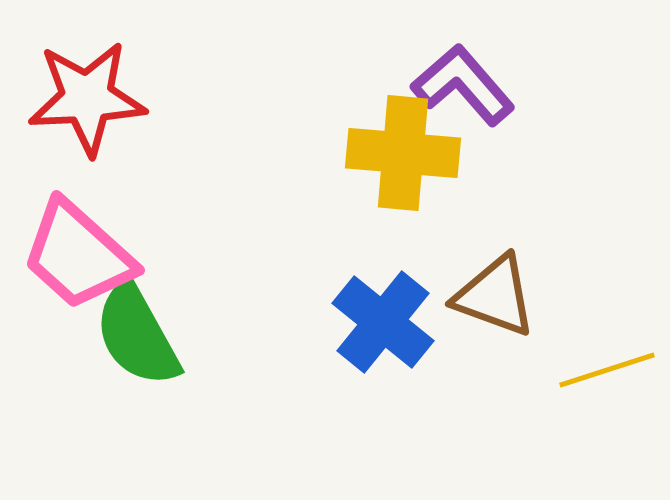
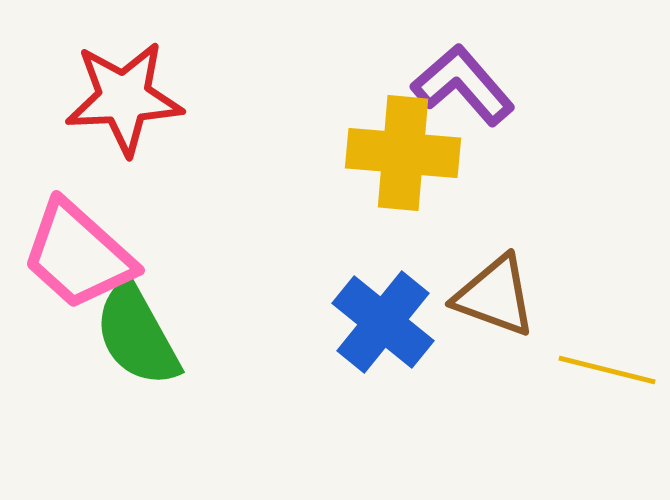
red star: moved 37 px right
yellow line: rotated 32 degrees clockwise
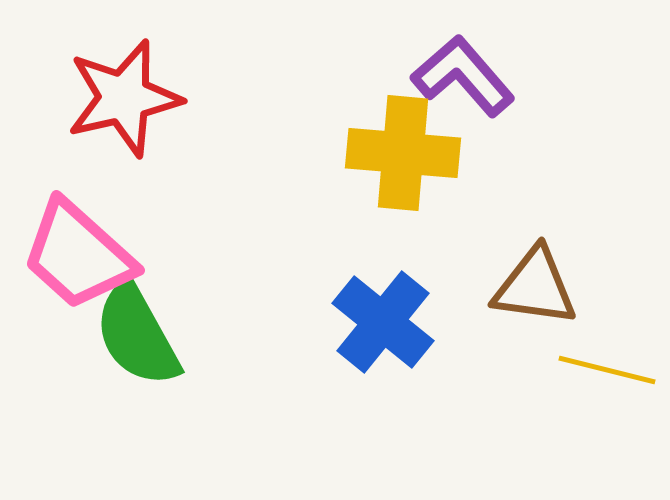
purple L-shape: moved 9 px up
red star: rotated 10 degrees counterclockwise
brown triangle: moved 40 px right, 9 px up; rotated 12 degrees counterclockwise
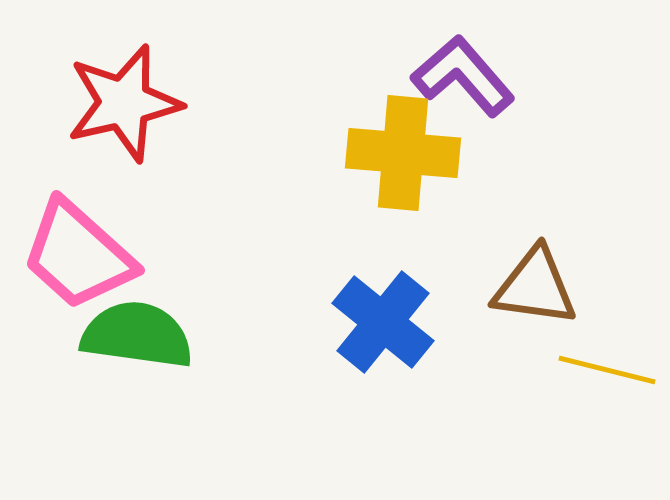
red star: moved 5 px down
green semicircle: rotated 127 degrees clockwise
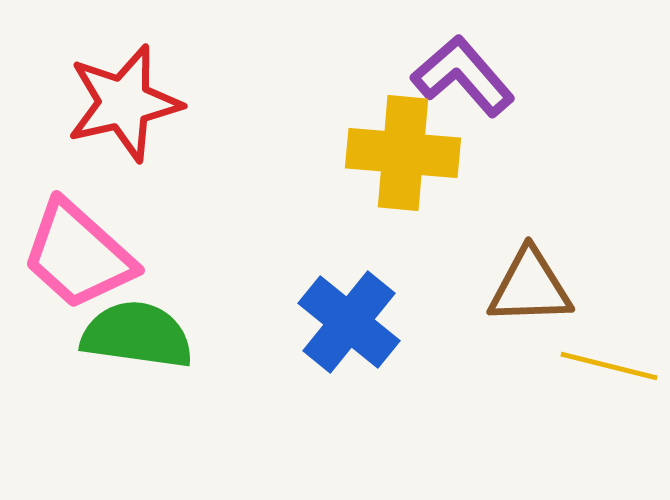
brown triangle: moved 5 px left; rotated 10 degrees counterclockwise
blue cross: moved 34 px left
yellow line: moved 2 px right, 4 px up
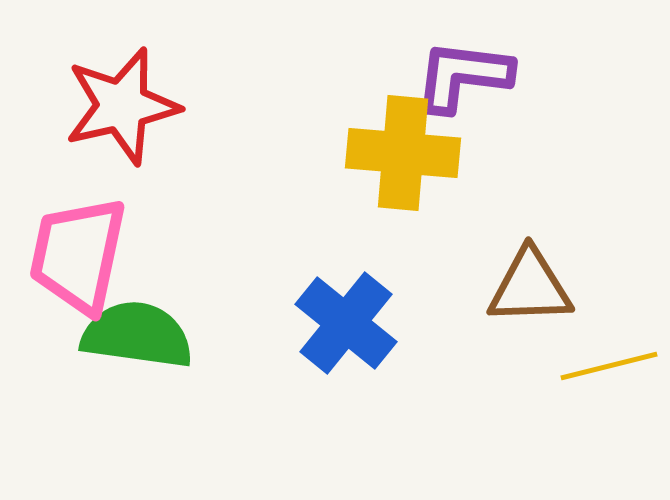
purple L-shape: rotated 42 degrees counterclockwise
red star: moved 2 px left, 3 px down
pink trapezoid: rotated 60 degrees clockwise
blue cross: moved 3 px left, 1 px down
yellow line: rotated 28 degrees counterclockwise
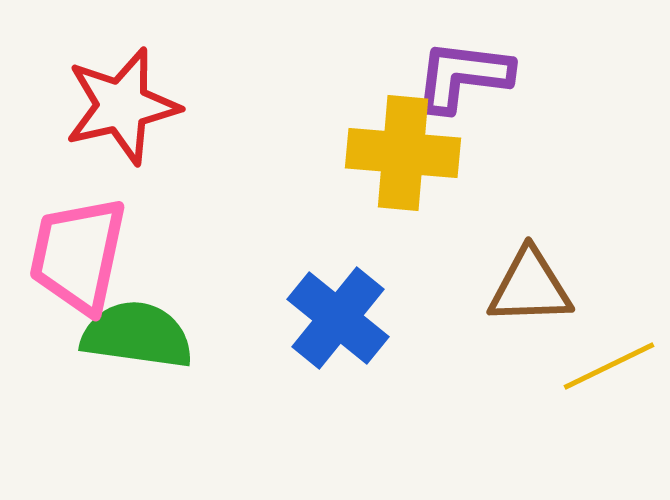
blue cross: moved 8 px left, 5 px up
yellow line: rotated 12 degrees counterclockwise
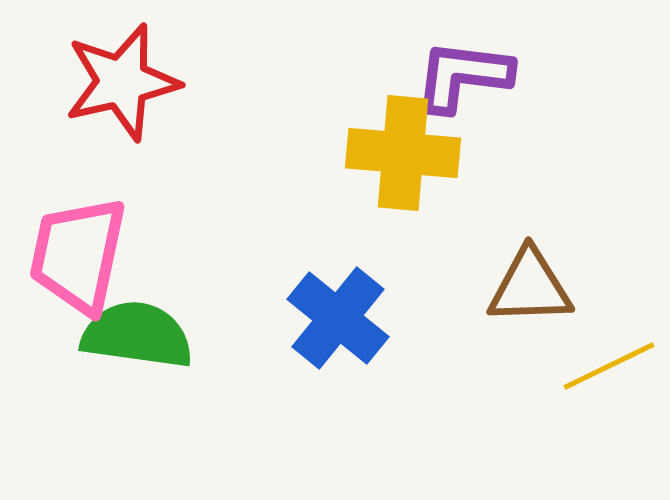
red star: moved 24 px up
